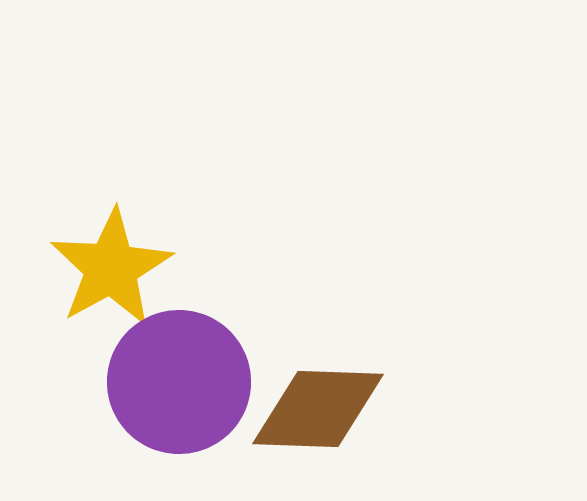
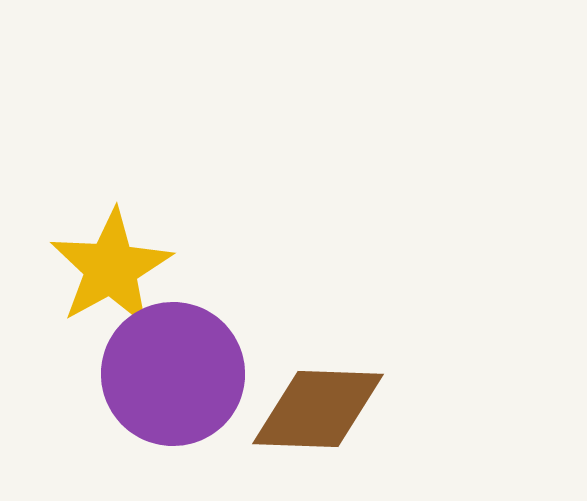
purple circle: moved 6 px left, 8 px up
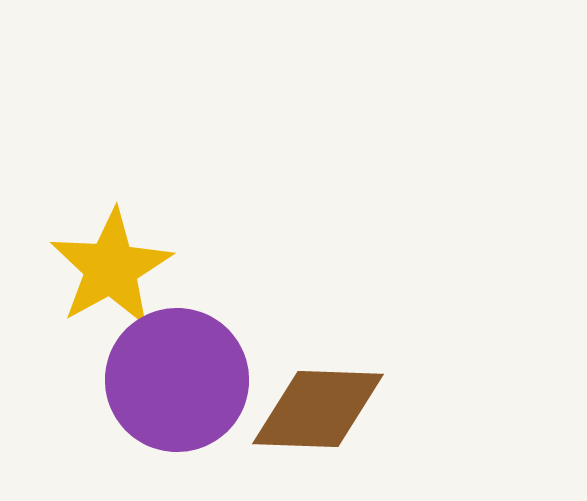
purple circle: moved 4 px right, 6 px down
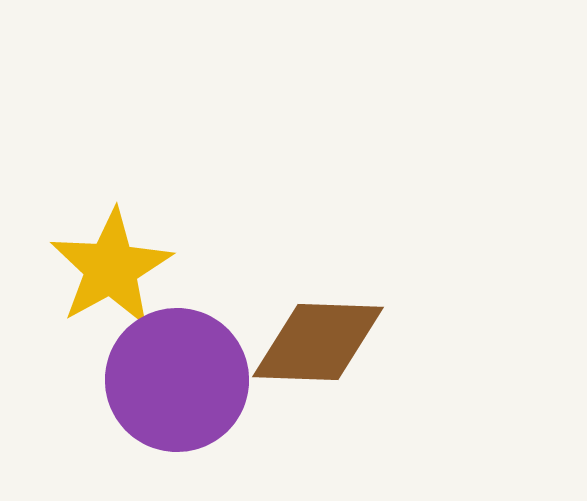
brown diamond: moved 67 px up
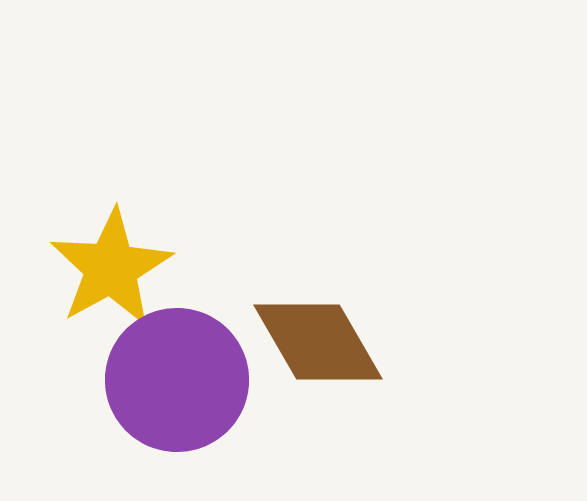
brown diamond: rotated 58 degrees clockwise
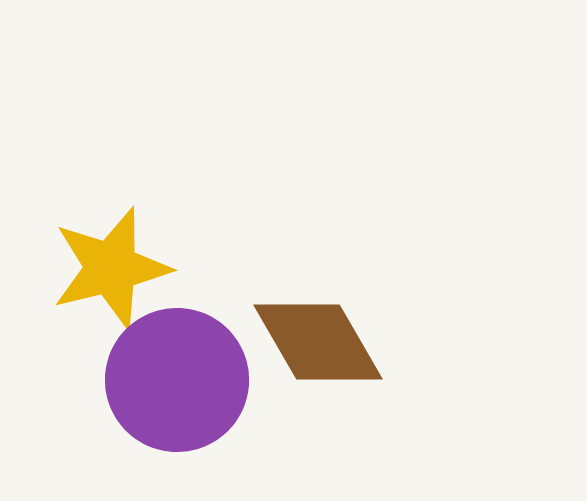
yellow star: rotated 15 degrees clockwise
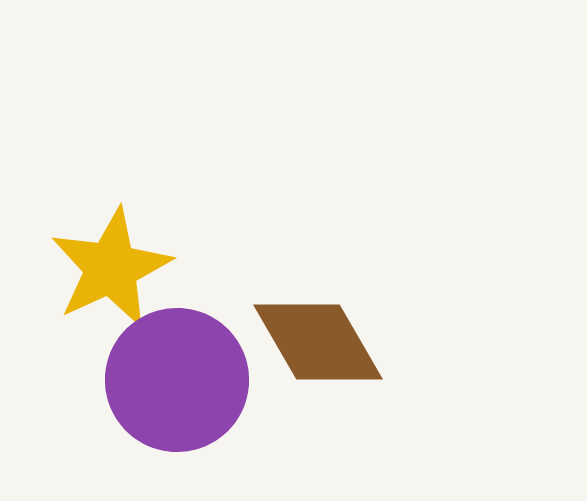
yellow star: rotated 11 degrees counterclockwise
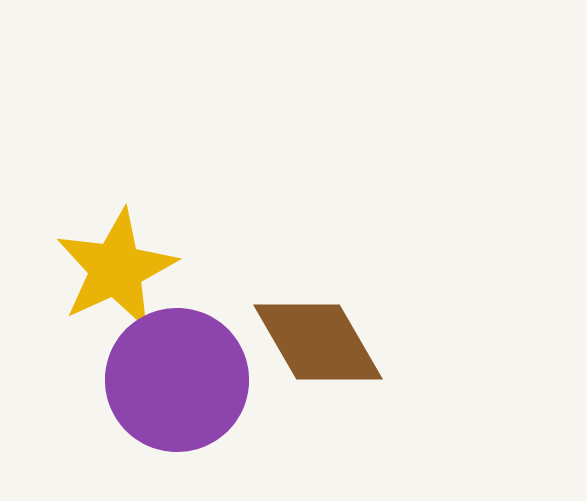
yellow star: moved 5 px right, 1 px down
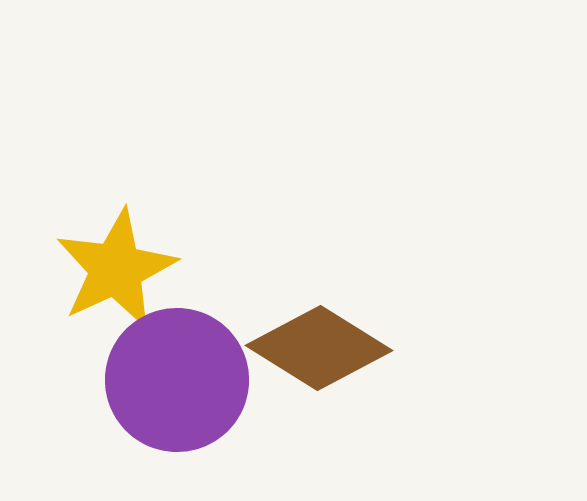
brown diamond: moved 1 px right, 6 px down; rotated 28 degrees counterclockwise
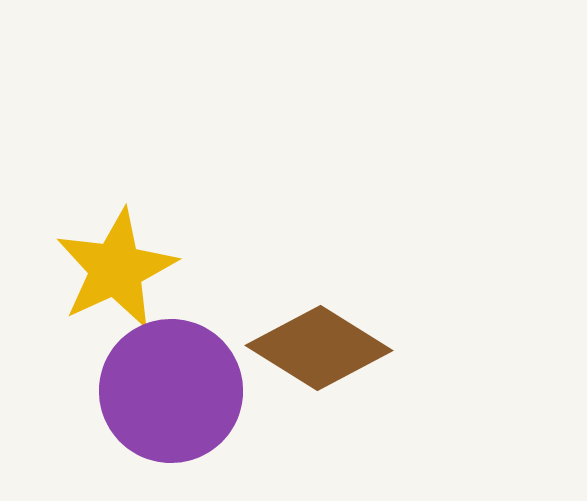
purple circle: moved 6 px left, 11 px down
